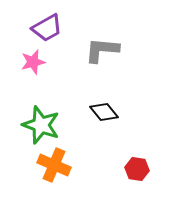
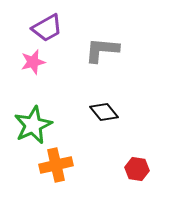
green star: moved 8 px left; rotated 27 degrees clockwise
orange cross: moved 2 px right; rotated 36 degrees counterclockwise
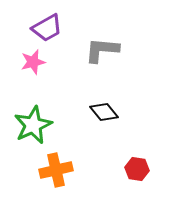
orange cross: moved 5 px down
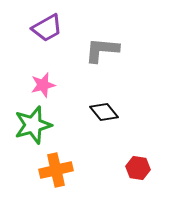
pink star: moved 10 px right, 23 px down
green star: rotated 9 degrees clockwise
red hexagon: moved 1 px right, 1 px up
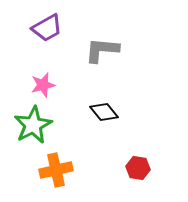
green star: rotated 12 degrees counterclockwise
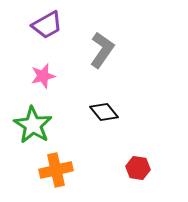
purple trapezoid: moved 3 px up
gray L-shape: rotated 120 degrees clockwise
pink star: moved 9 px up
green star: rotated 12 degrees counterclockwise
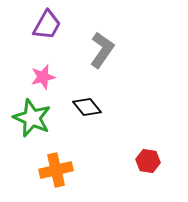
purple trapezoid: rotated 32 degrees counterclockwise
pink star: moved 1 px down
black diamond: moved 17 px left, 5 px up
green star: moved 1 px left, 7 px up; rotated 9 degrees counterclockwise
red hexagon: moved 10 px right, 7 px up
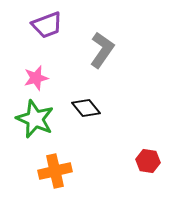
purple trapezoid: rotated 40 degrees clockwise
pink star: moved 7 px left, 1 px down
black diamond: moved 1 px left, 1 px down
green star: moved 3 px right, 1 px down
orange cross: moved 1 px left, 1 px down
